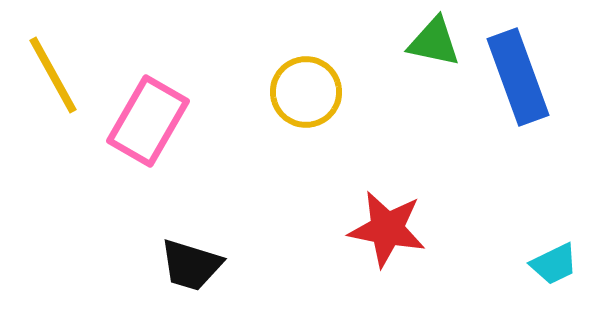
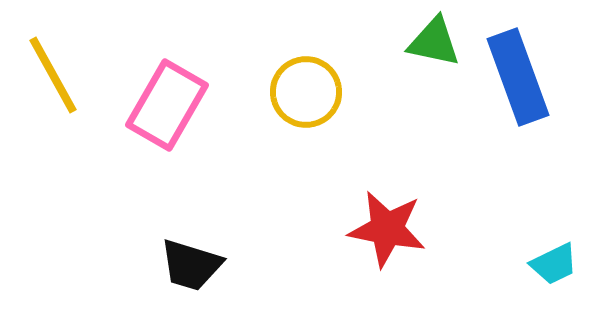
pink rectangle: moved 19 px right, 16 px up
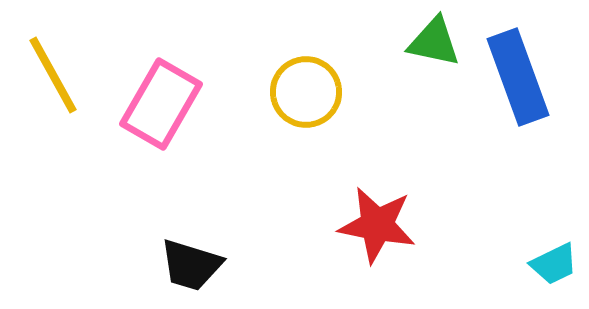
pink rectangle: moved 6 px left, 1 px up
red star: moved 10 px left, 4 px up
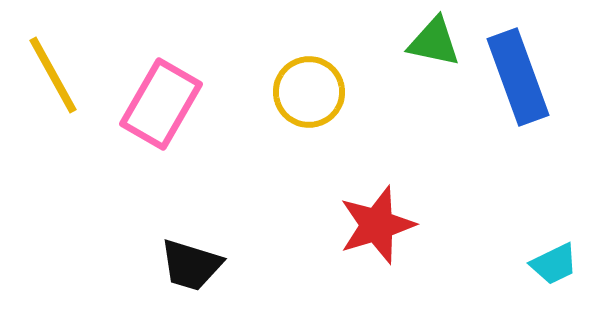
yellow circle: moved 3 px right
red star: rotated 28 degrees counterclockwise
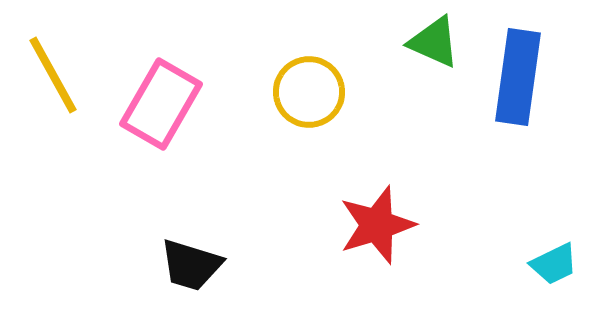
green triangle: rotated 12 degrees clockwise
blue rectangle: rotated 28 degrees clockwise
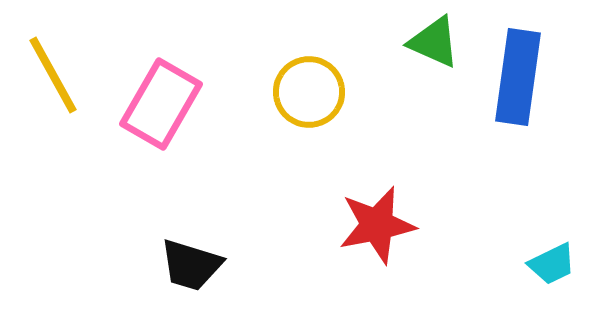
red star: rotated 6 degrees clockwise
cyan trapezoid: moved 2 px left
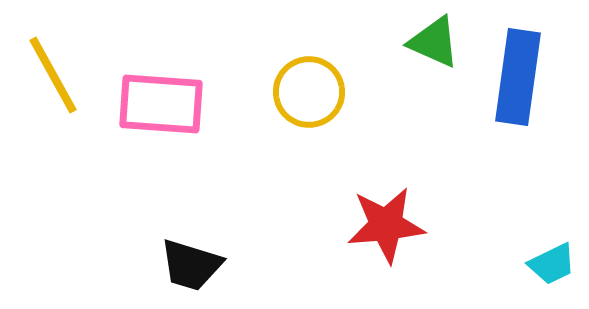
pink rectangle: rotated 64 degrees clockwise
red star: moved 9 px right; rotated 6 degrees clockwise
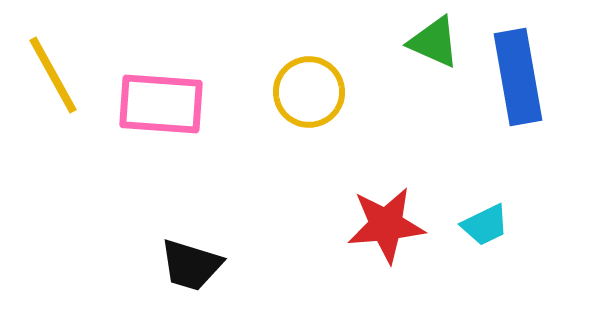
blue rectangle: rotated 18 degrees counterclockwise
cyan trapezoid: moved 67 px left, 39 px up
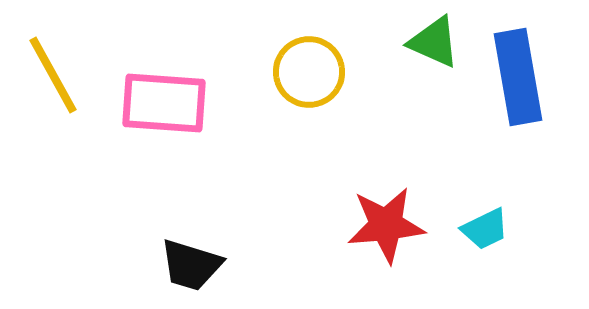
yellow circle: moved 20 px up
pink rectangle: moved 3 px right, 1 px up
cyan trapezoid: moved 4 px down
